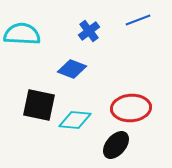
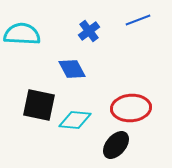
blue diamond: rotated 40 degrees clockwise
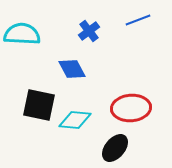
black ellipse: moved 1 px left, 3 px down
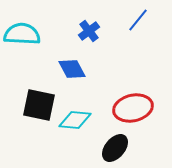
blue line: rotated 30 degrees counterclockwise
red ellipse: moved 2 px right; rotated 9 degrees counterclockwise
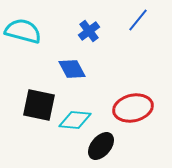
cyan semicircle: moved 1 px right, 3 px up; rotated 12 degrees clockwise
black ellipse: moved 14 px left, 2 px up
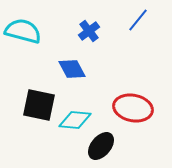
red ellipse: rotated 24 degrees clockwise
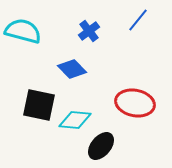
blue diamond: rotated 16 degrees counterclockwise
red ellipse: moved 2 px right, 5 px up
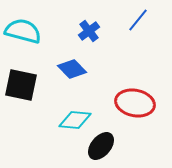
black square: moved 18 px left, 20 px up
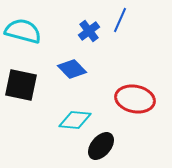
blue line: moved 18 px left; rotated 15 degrees counterclockwise
red ellipse: moved 4 px up
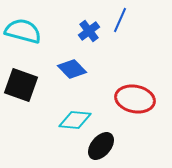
black square: rotated 8 degrees clockwise
